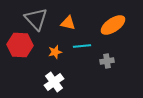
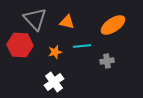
gray triangle: moved 1 px left
orange triangle: moved 1 px left, 1 px up
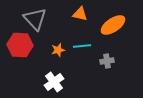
orange triangle: moved 13 px right, 8 px up
orange star: moved 3 px right, 2 px up
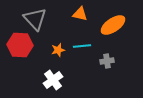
white cross: moved 1 px left, 2 px up
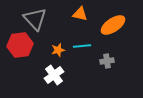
red hexagon: rotated 10 degrees counterclockwise
white cross: moved 1 px right, 5 px up
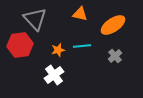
gray cross: moved 8 px right, 5 px up; rotated 32 degrees counterclockwise
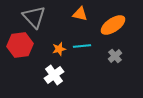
gray triangle: moved 1 px left, 2 px up
orange star: moved 1 px right, 1 px up
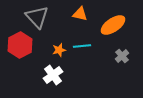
gray triangle: moved 3 px right
red hexagon: rotated 20 degrees counterclockwise
orange star: moved 1 px down
gray cross: moved 7 px right
white cross: moved 1 px left
